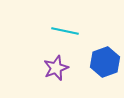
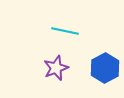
blue hexagon: moved 6 px down; rotated 8 degrees counterclockwise
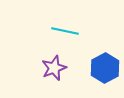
purple star: moved 2 px left
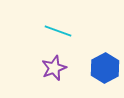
cyan line: moved 7 px left; rotated 8 degrees clockwise
